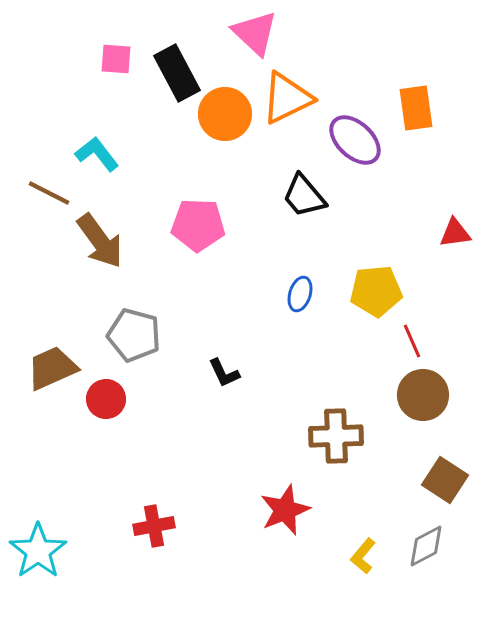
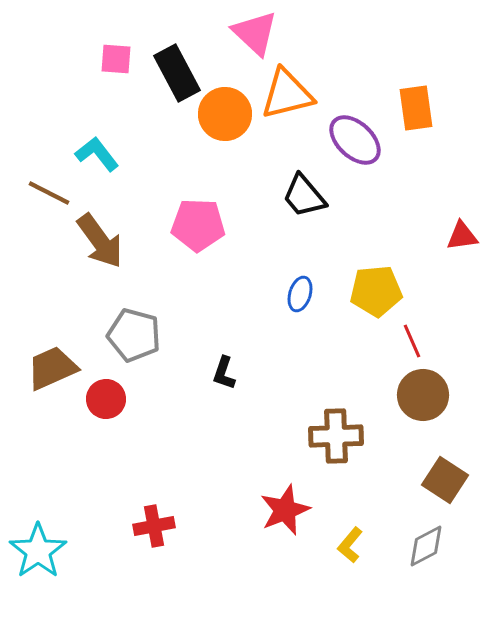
orange triangle: moved 4 px up; rotated 12 degrees clockwise
red triangle: moved 7 px right, 3 px down
black L-shape: rotated 44 degrees clockwise
yellow L-shape: moved 13 px left, 11 px up
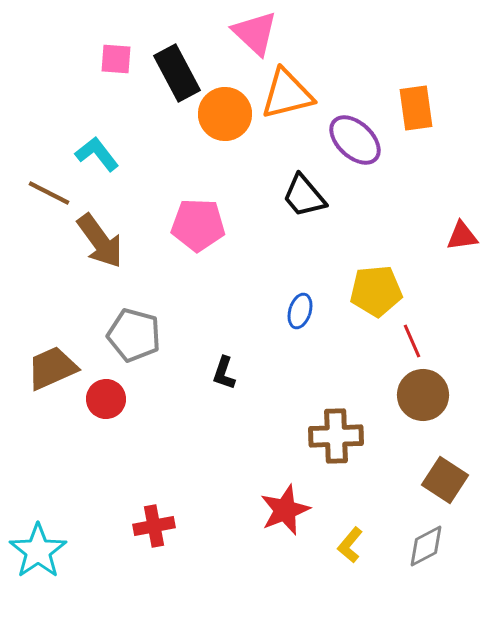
blue ellipse: moved 17 px down
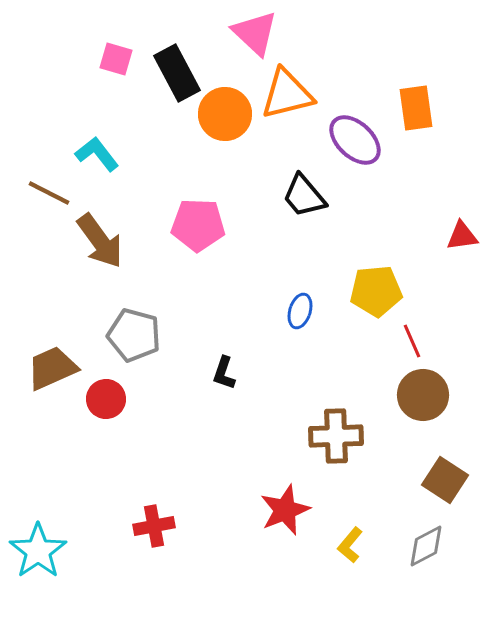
pink square: rotated 12 degrees clockwise
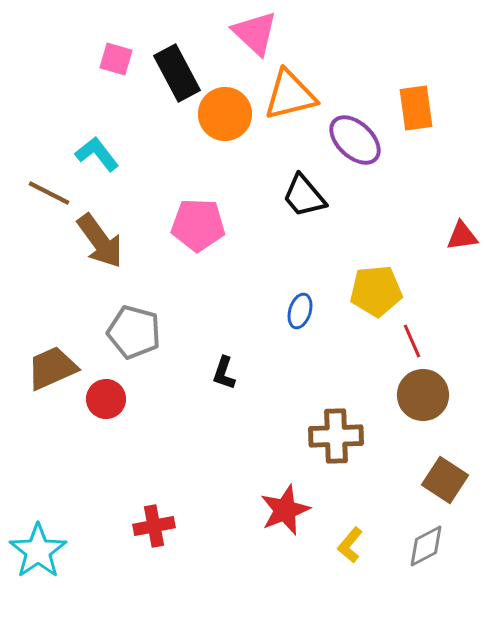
orange triangle: moved 3 px right, 1 px down
gray pentagon: moved 3 px up
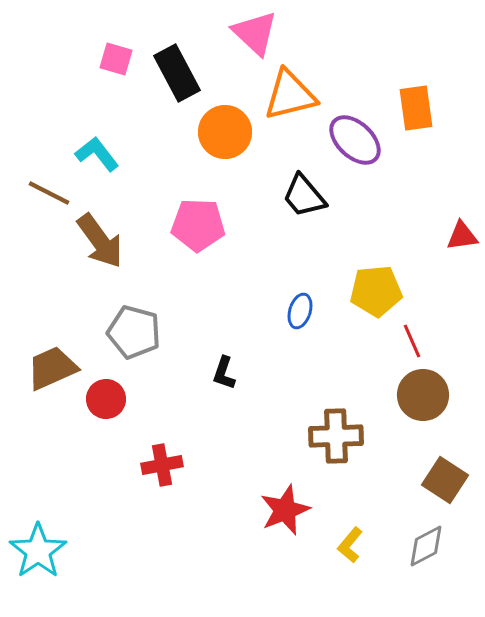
orange circle: moved 18 px down
red cross: moved 8 px right, 61 px up
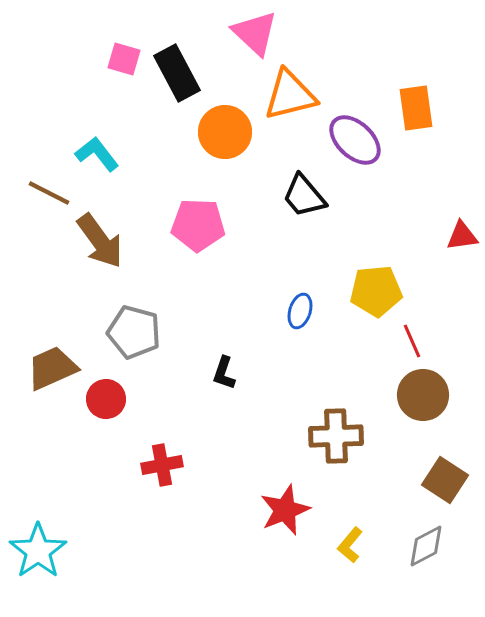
pink square: moved 8 px right
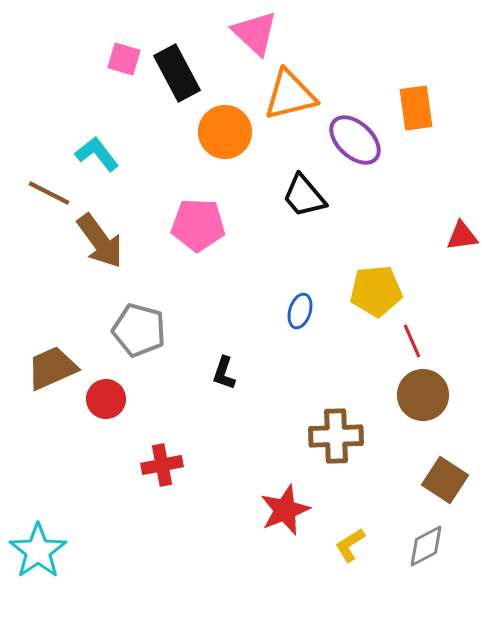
gray pentagon: moved 5 px right, 2 px up
yellow L-shape: rotated 18 degrees clockwise
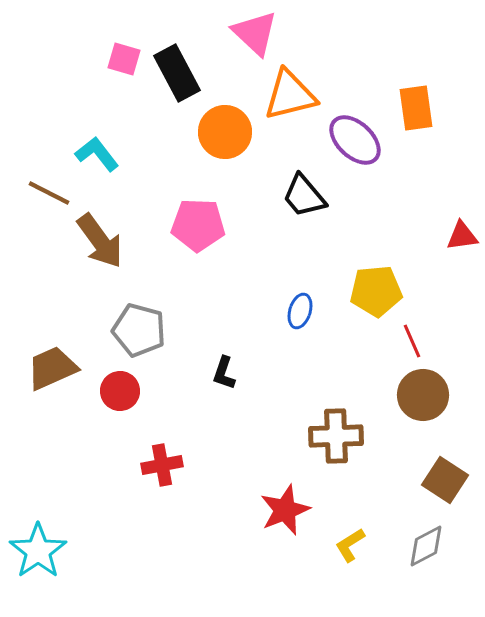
red circle: moved 14 px right, 8 px up
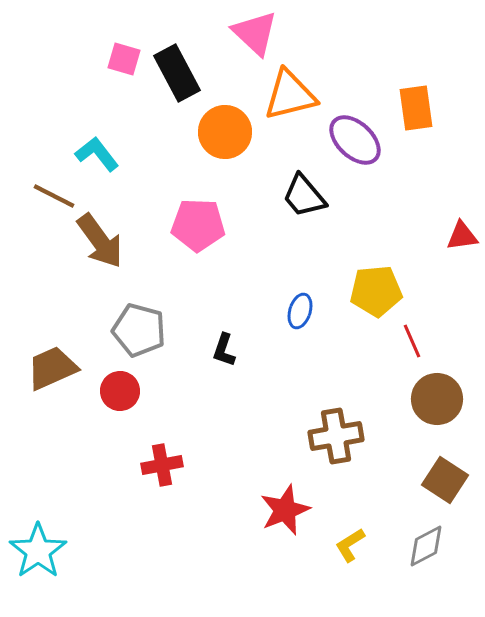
brown line: moved 5 px right, 3 px down
black L-shape: moved 23 px up
brown circle: moved 14 px right, 4 px down
brown cross: rotated 8 degrees counterclockwise
